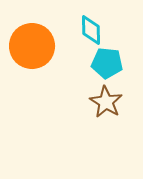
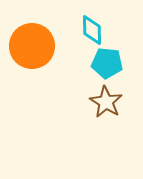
cyan diamond: moved 1 px right
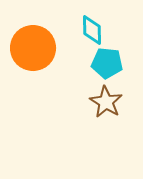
orange circle: moved 1 px right, 2 px down
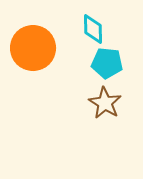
cyan diamond: moved 1 px right, 1 px up
brown star: moved 1 px left, 1 px down
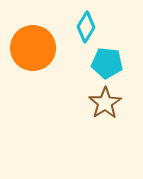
cyan diamond: moved 7 px left, 2 px up; rotated 32 degrees clockwise
brown star: rotated 8 degrees clockwise
